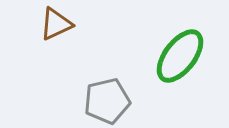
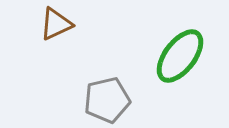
gray pentagon: moved 1 px up
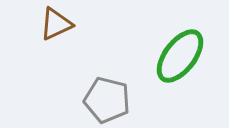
gray pentagon: rotated 27 degrees clockwise
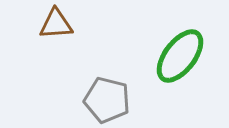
brown triangle: rotated 21 degrees clockwise
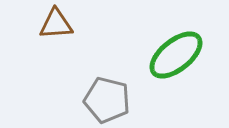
green ellipse: moved 4 px left, 1 px up; rotated 14 degrees clockwise
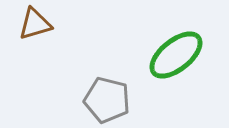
brown triangle: moved 21 px left; rotated 12 degrees counterclockwise
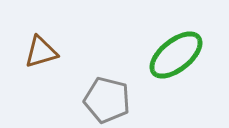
brown triangle: moved 6 px right, 28 px down
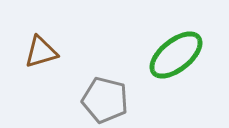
gray pentagon: moved 2 px left
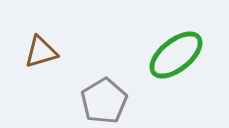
gray pentagon: moved 1 px left, 1 px down; rotated 27 degrees clockwise
